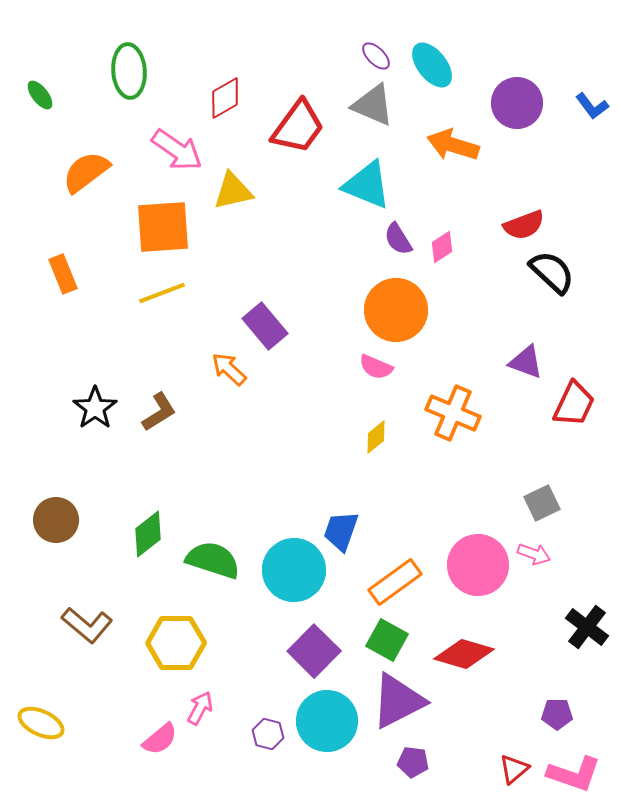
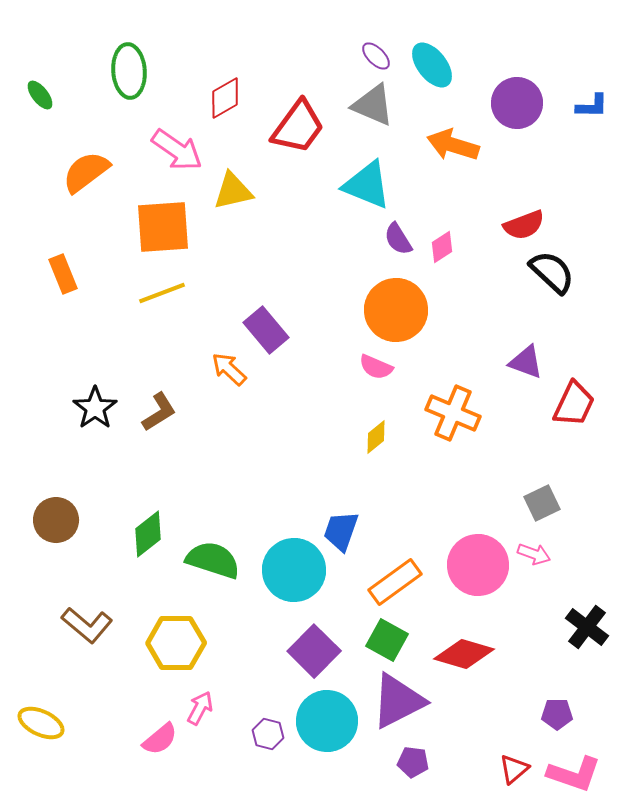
blue L-shape at (592, 106): rotated 52 degrees counterclockwise
purple rectangle at (265, 326): moved 1 px right, 4 px down
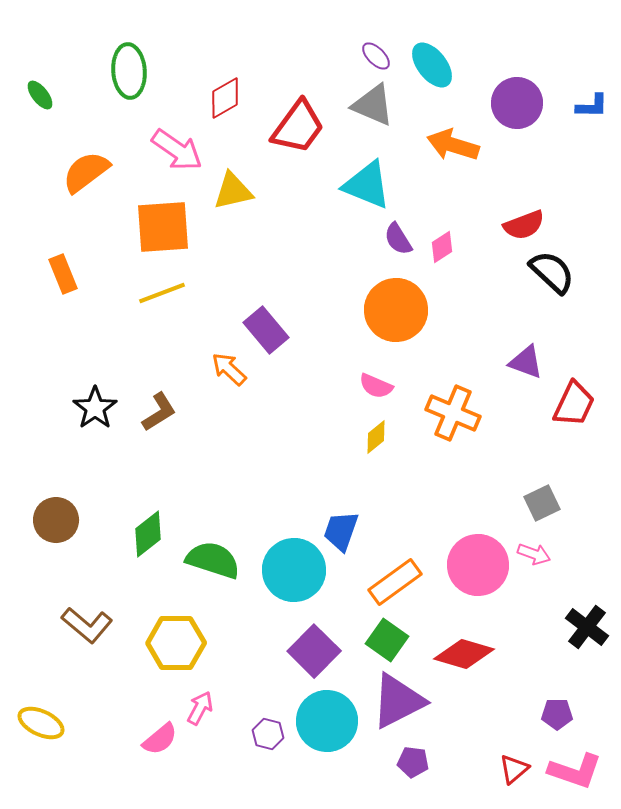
pink semicircle at (376, 367): moved 19 px down
green square at (387, 640): rotated 6 degrees clockwise
pink L-shape at (574, 774): moved 1 px right, 3 px up
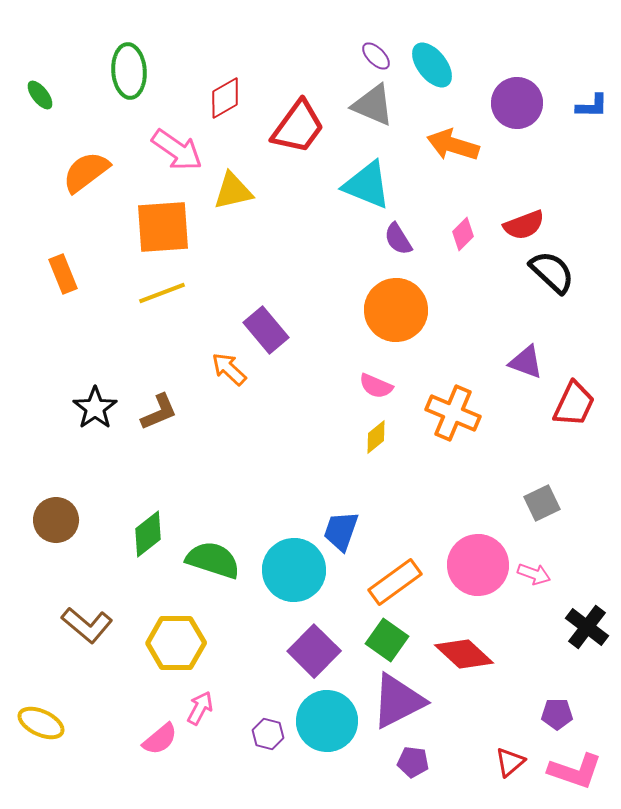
pink diamond at (442, 247): moved 21 px right, 13 px up; rotated 12 degrees counterclockwise
brown L-shape at (159, 412): rotated 9 degrees clockwise
pink arrow at (534, 554): moved 20 px down
red diamond at (464, 654): rotated 26 degrees clockwise
red triangle at (514, 769): moved 4 px left, 7 px up
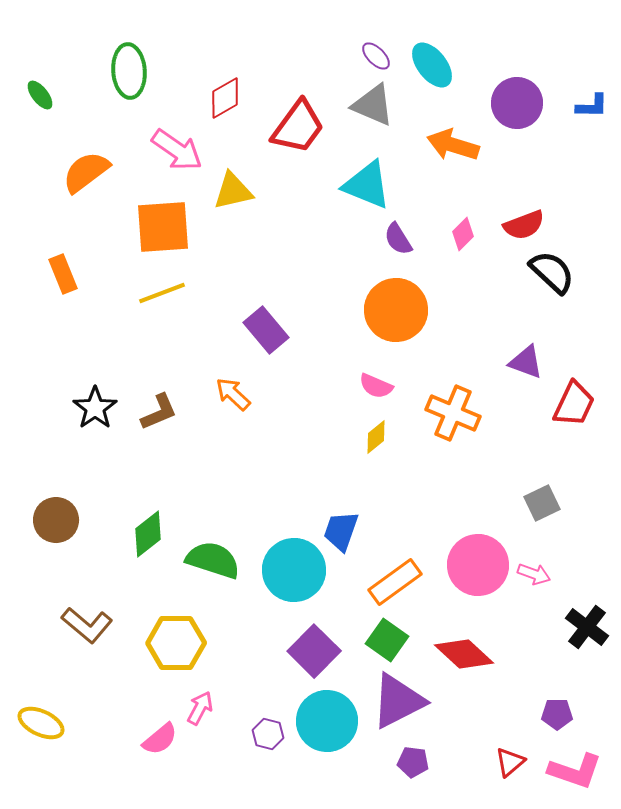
orange arrow at (229, 369): moved 4 px right, 25 px down
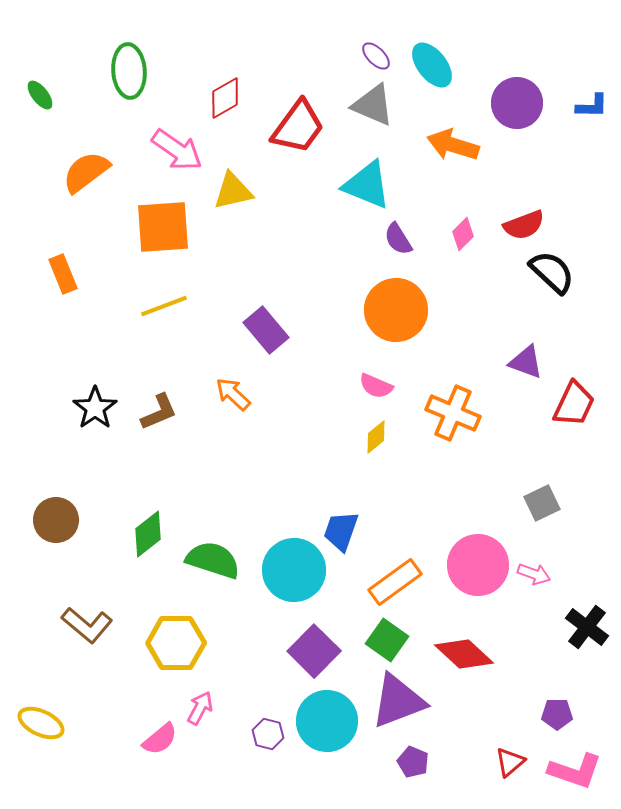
yellow line at (162, 293): moved 2 px right, 13 px down
purple triangle at (398, 701): rotated 6 degrees clockwise
purple pentagon at (413, 762): rotated 16 degrees clockwise
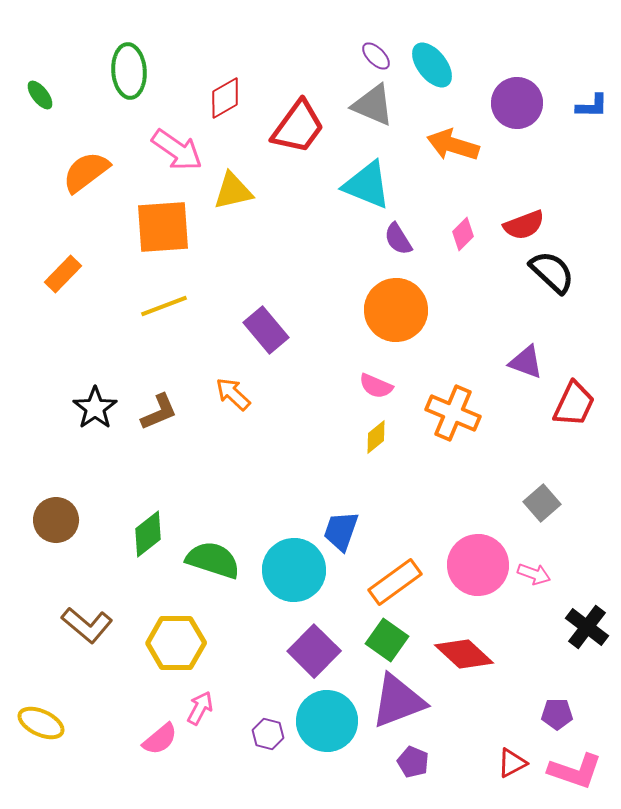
orange rectangle at (63, 274): rotated 66 degrees clockwise
gray square at (542, 503): rotated 15 degrees counterclockwise
red triangle at (510, 762): moved 2 px right, 1 px down; rotated 12 degrees clockwise
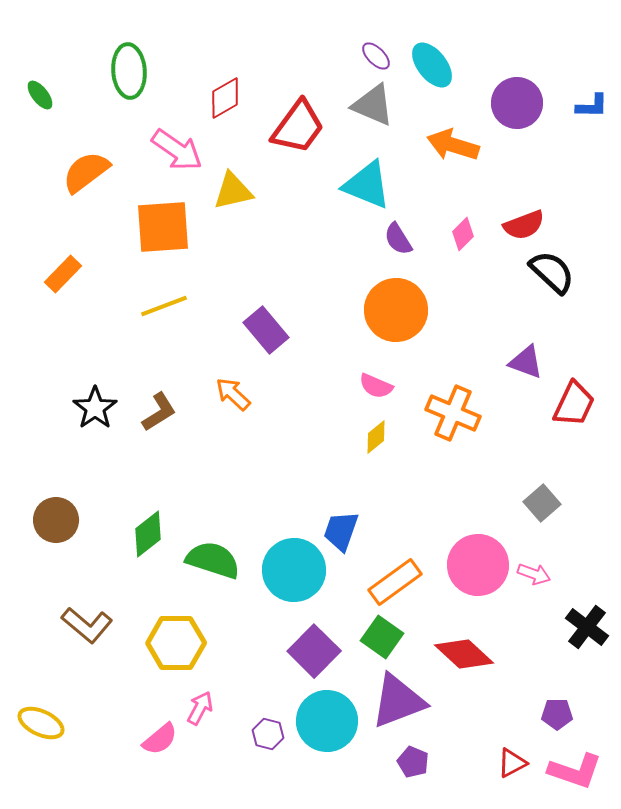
brown L-shape at (159, 412): rotated 9 degrees counterclockwise
green square at (387, 640): moved 5 px left, 3 px up
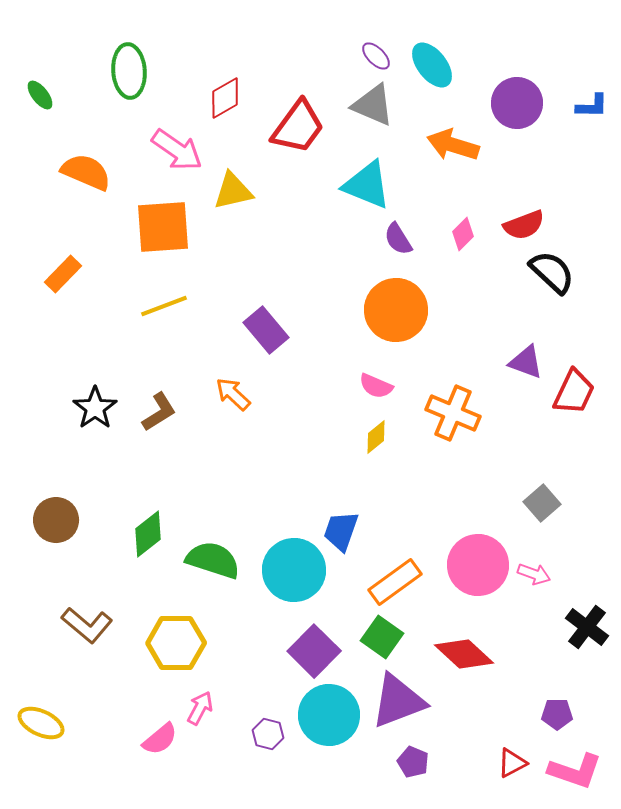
orange semicircle at (86, 172): rotated 60 degrees clockwise
red trapezoid at (574, 404): moved 12 px up
cyan circle at (327, 721): moved 2 px right, 6 px up
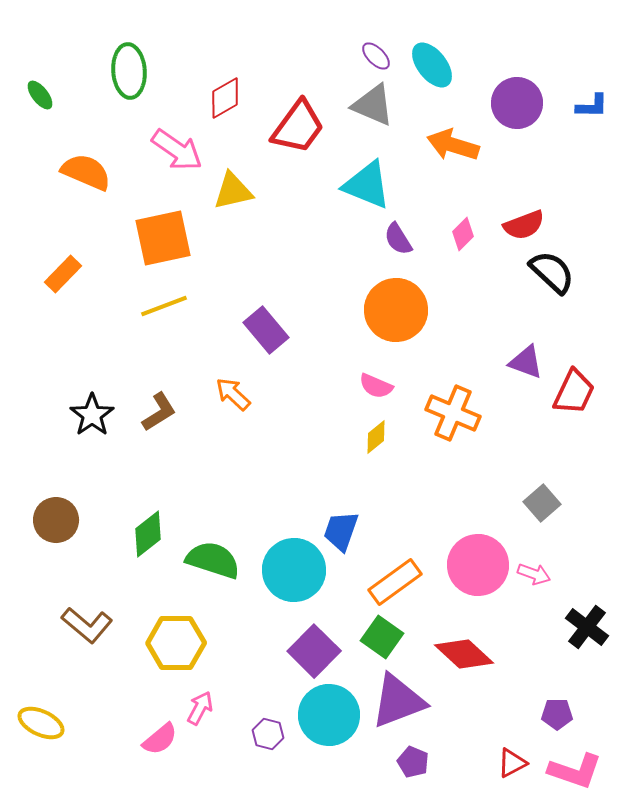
orange square at (163, 227): moved 11 px down; rotated 8 degrees counterclockwise
black star at (95, 408): moved 3 px left, 7 px down
